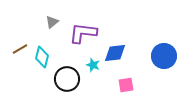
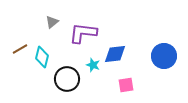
blue diamond: moved 1 px down
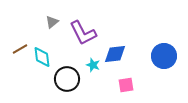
purple L-shape: rotated 124 degrees counterclockwise
cyan diamond: rotated 20 degrees counterclockwise
